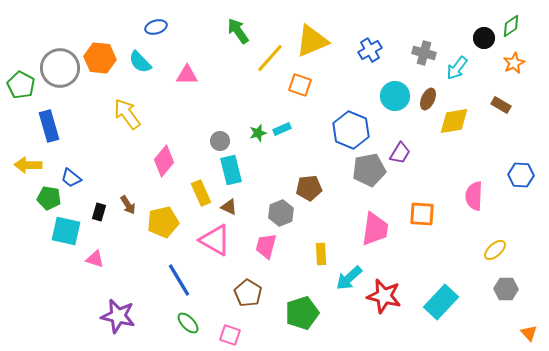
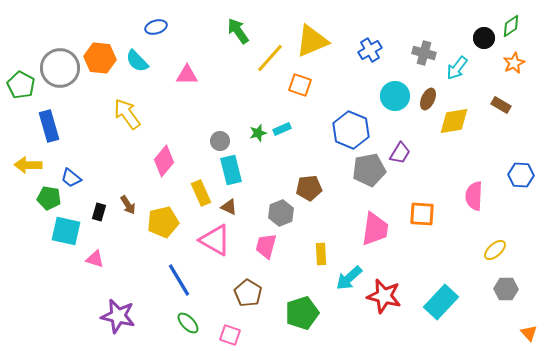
cyan semicircle at (140, 62): moved 3 px left, 1 px up
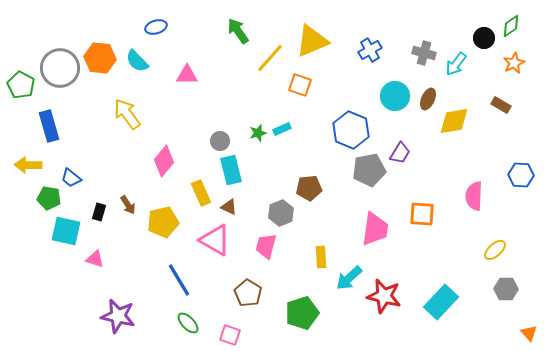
cyan arrow at (457, 68): moved 1 px left, 4 px up
yellow rectangle at (321, 254): moved 3 px down
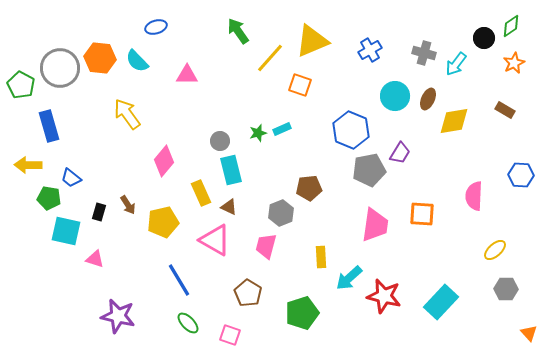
brown rectangle at (501, 105): moved 4 px right, 5 px down
pink trapezoid at (375, 229): moved 4 px up
